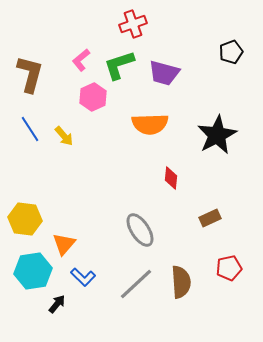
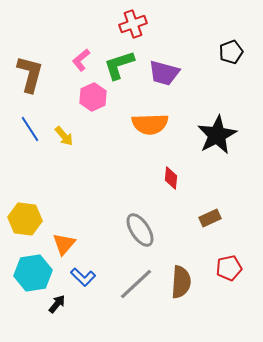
cyan hexagon: moved 2 px down
brown semicircle: rotated 8 degrees clockwise
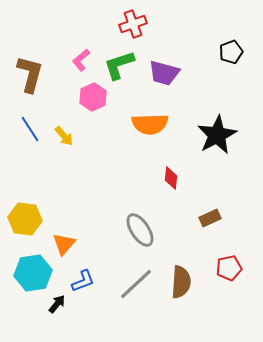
blue L-shape: moved 4 px down; rotated 65 degrees counterclockwise
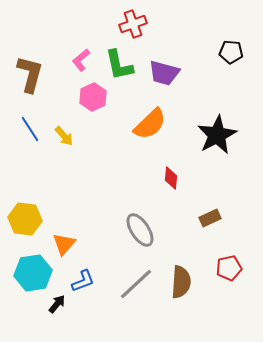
black pentagon: rotated 25 degrees clockwise
green L-shape: rotated 84 degrees counterclockwise
orange semicircle: rotated 42 degrees counterclockwise
